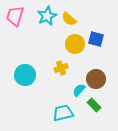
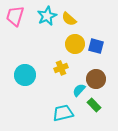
blue square: moved 7 px down
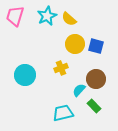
green rectangle: moved 1 px down
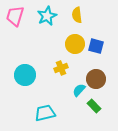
yellow semicircle: moved 8 px right, 4 px up; rotated 42 degrees clockwise
cyan trapezoid: moved 18 px left
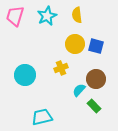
cyan trapezoid: moved 3 px left, 4 px down
